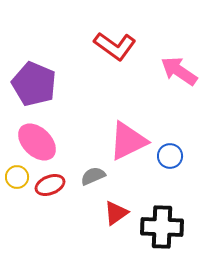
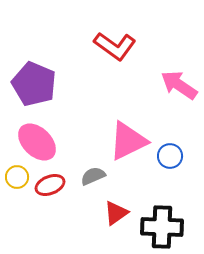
pink arrow: moved 14 px down
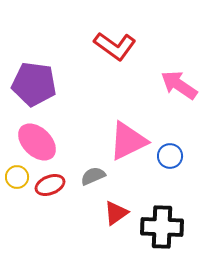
purple pentagon: rotated 15 degrees counterclockwise
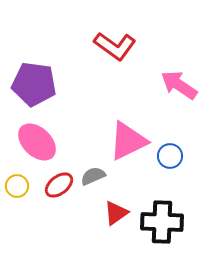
yellow circle: moved 9 px down
red ellipse: moved 9 px right; rotated 16 degrees counterclockwise
black cross: moved 5 px up
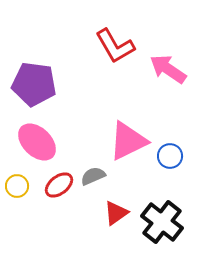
red L-shape: rotated 24 degrees clockwise
pink arrow: moved 11 px left, 16 px up
black cross: rotated 36 degrees clockwise
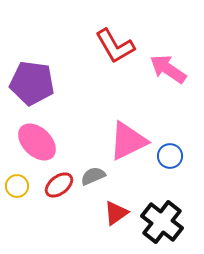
purple pentagon: moved 2 px left, 1 px up
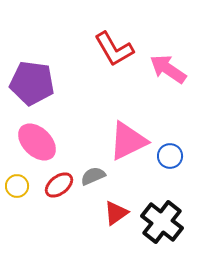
red L-shape: moved 1 px left, 3 px down
